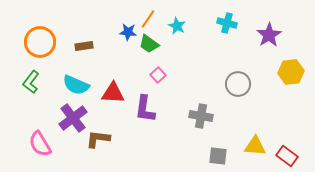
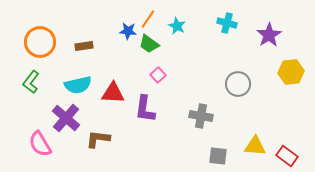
blue star: moved 1 px up
cyan semicircle: moved 2 px right; rotated 36 degrees counterclockwise
purple cross: moved 7 px left; rotated 12 degrees counterclockwise
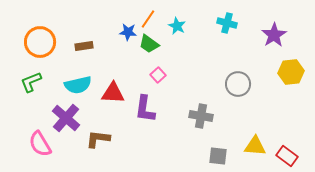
blue star: moved 1 px down
purple star: moved 5 px right
green L-shape: rotated 30 degrees clockwise
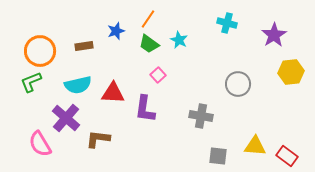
cyan star: moved 2 px right, 14 px down
blue star: moved 12 px left, 1 px up; rotated 24 degrees counterclockwise
orange circle: moved 9 px down
